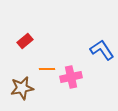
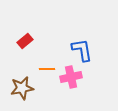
blue L-shape: moved 20 px left; rotated 25 degrees clockwise
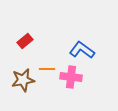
blue L-shape: rotated 45 degrees counterclockwise
pink cross: rotated 20 degrees clockwise
brown star: moved 1 px right, 8 px up
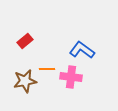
brown star: moved 2 px right, 1 px down
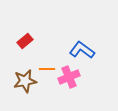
pink cross: moved 2 px left; rotated 30 degrees counterclockwise
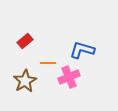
blue L-shape: rotated 20 degrees counterclockwise
orange line: moved 1 px right, 6 px up
brown star: rotated 20 degrees counterclockwise
